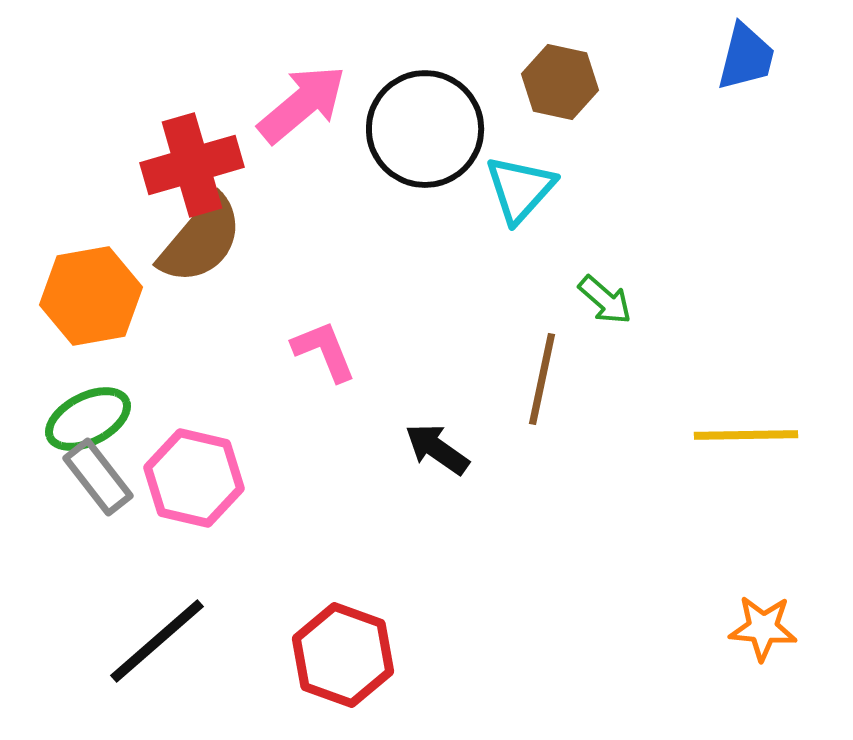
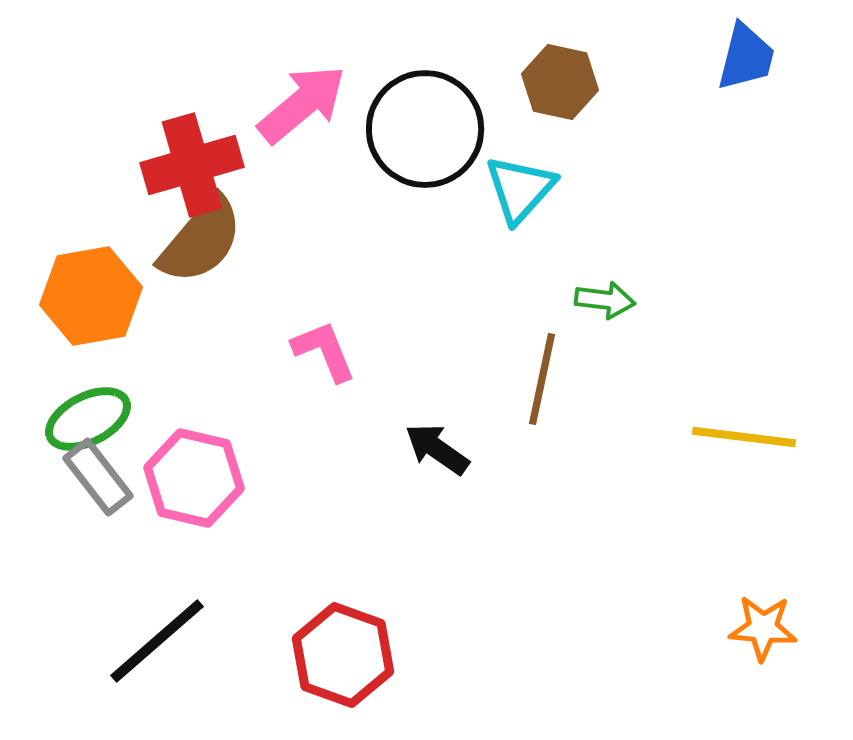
green arrow: rotated 34 degrees counterclockwise
yellow line: moved 2 px left, 2 px down; rotated 8 degrees clockwise
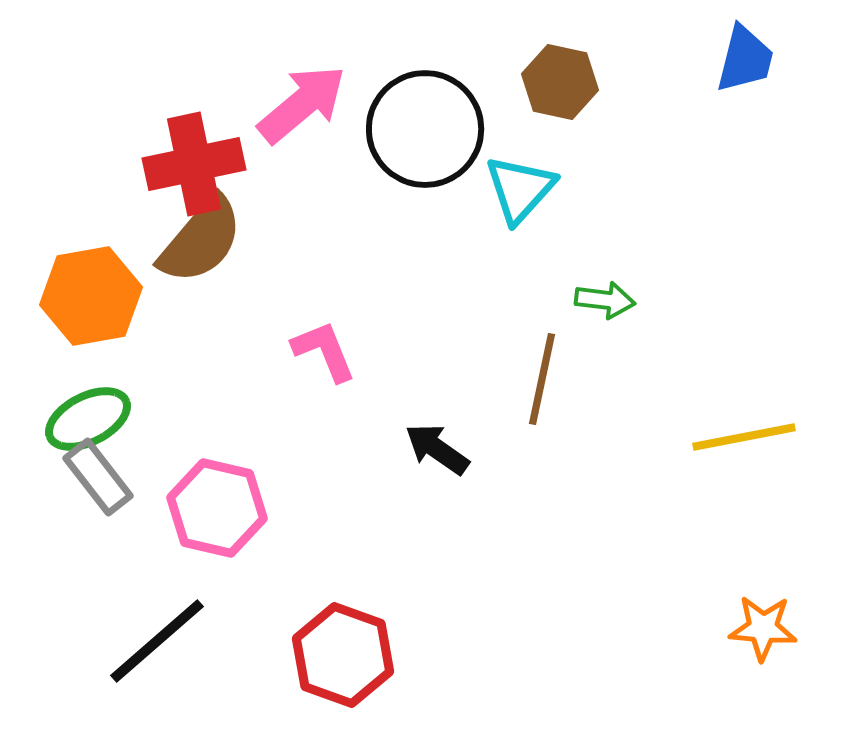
blue trapezoid: moved 1 px left, 2 px down
red cross: moved 2 px right, 1 px up; rotated 4 degrees clockwise
yellow line: rotated 18 degrees counterclockwise
pink hexagon: moved 23 px right, 30 px down
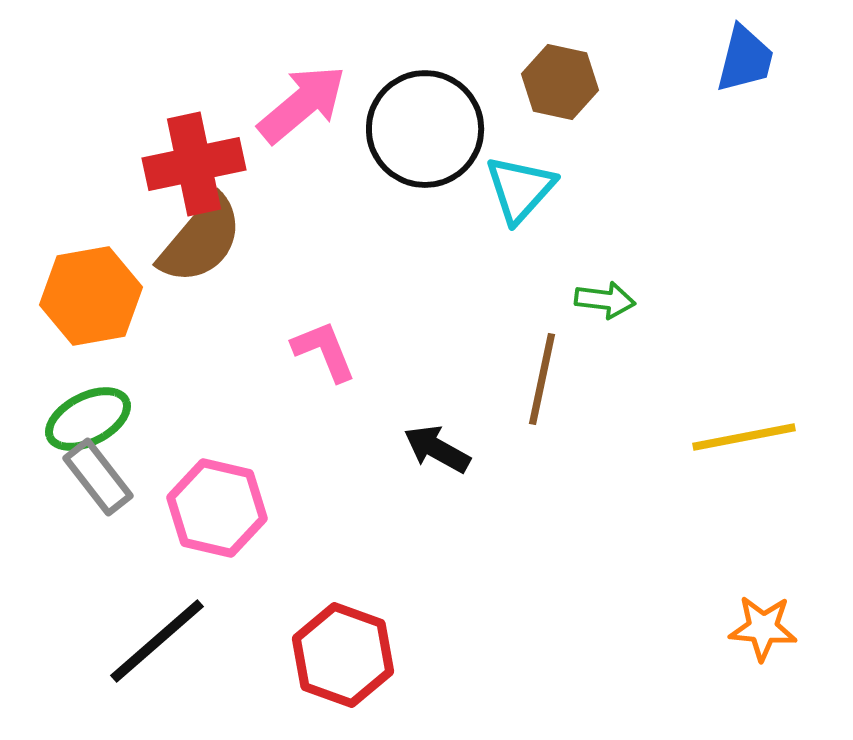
black arrow: rotated 6 degrees counterclockwise
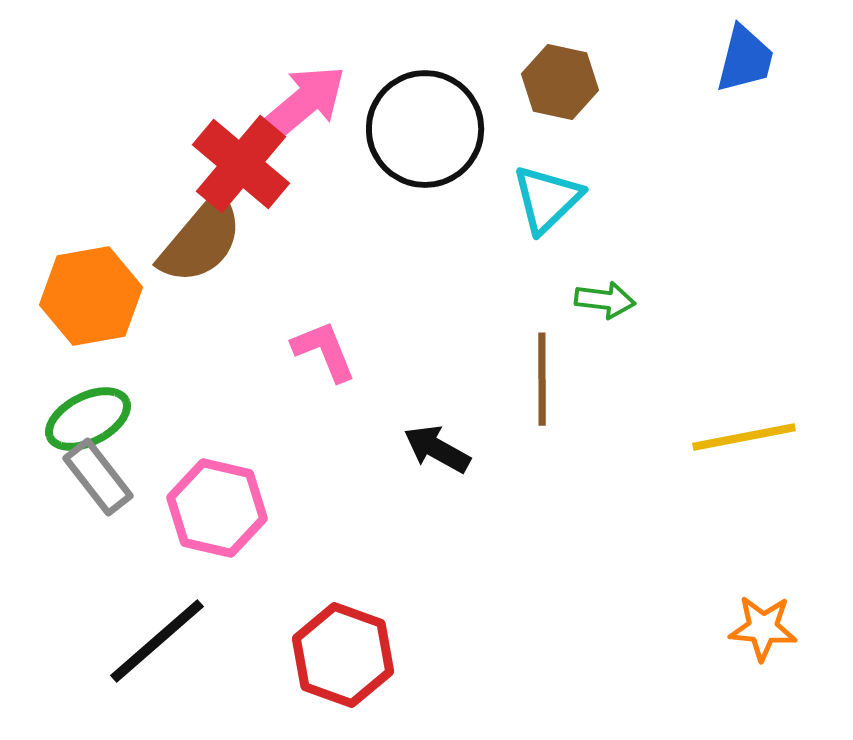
red cross: moved 47 px right; rotated 38 degrees counterclockwise
cyan triangle: moved 27 px right, 10 px down; rotated 4 degrees clockwise
brown line: rotated 12 degrees counterclockwise
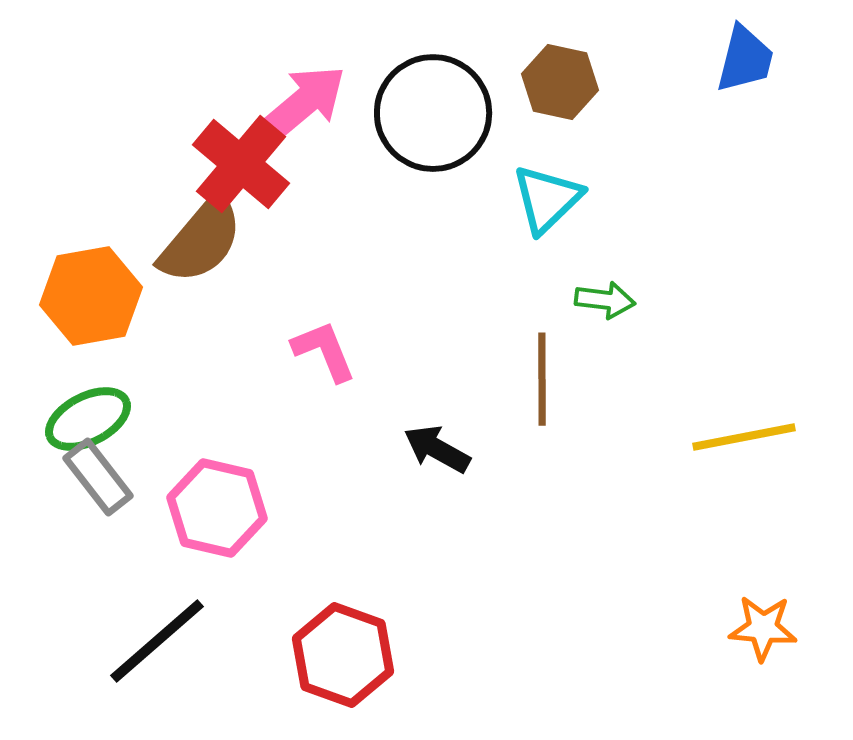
black circle: moved 8 px right, 16 px up
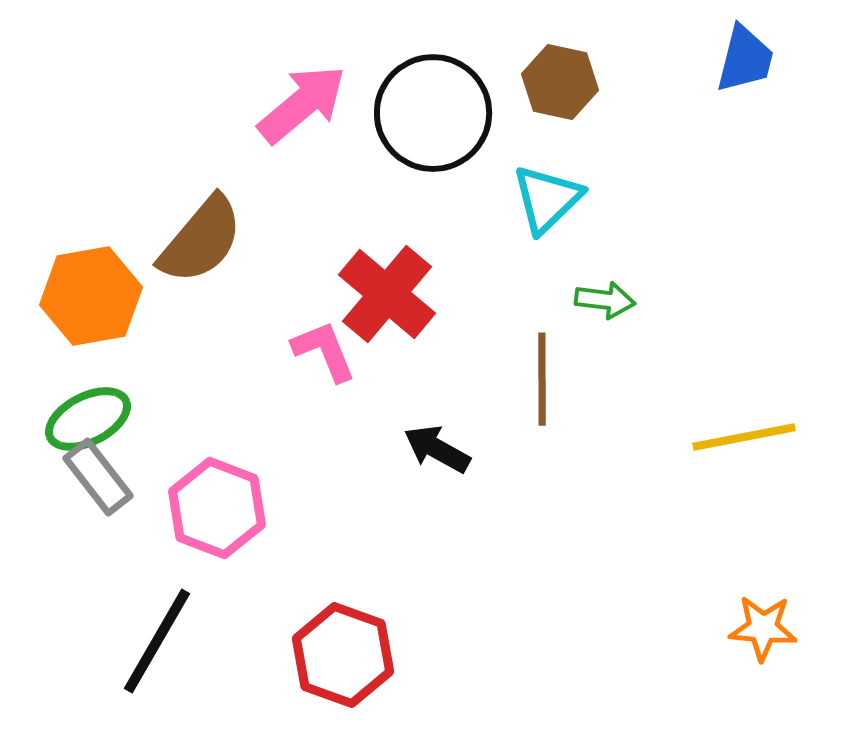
red cross: moved 146 px right, 130 px down
pink hexagon: rotated 8 degrees clockwise
black line: rotated 19 degrees counterclockwise
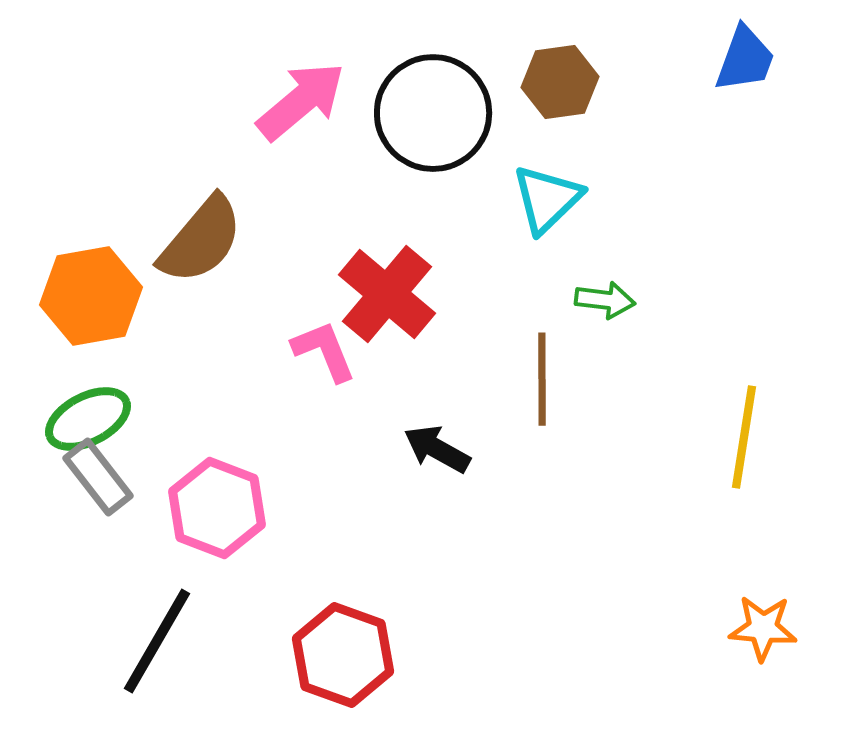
blue trapezoid: rotated 6 degrees clockwise
brown hexagon: rotated 20 degrees counterclockwise
pink arrow: moved 1 px left, 3 px up
yellow line: rotated 70 degrees counterclockwise
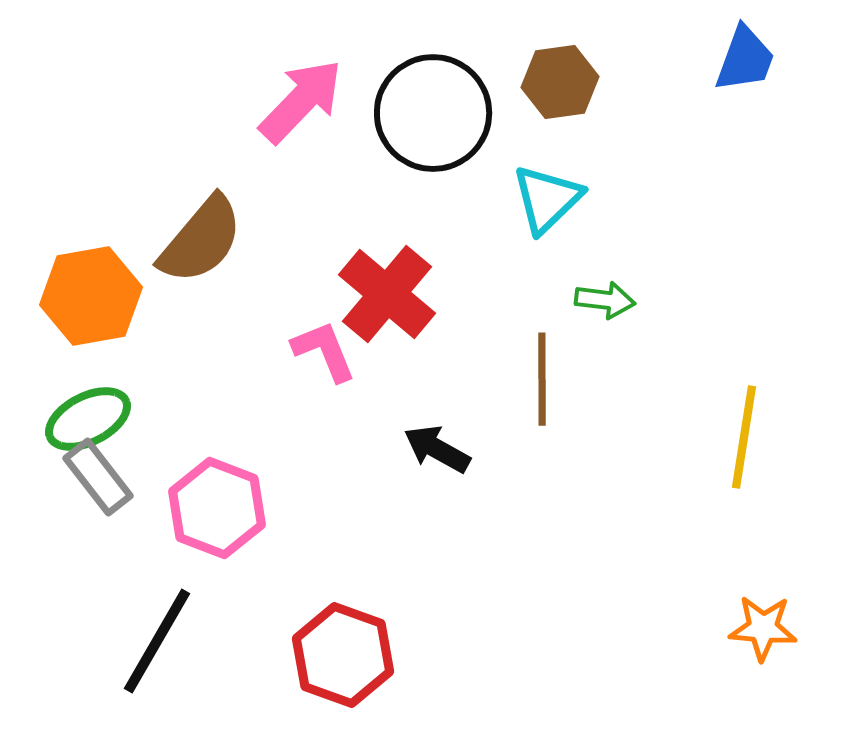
pink arrow: rotated 6 degrees counterclockwise
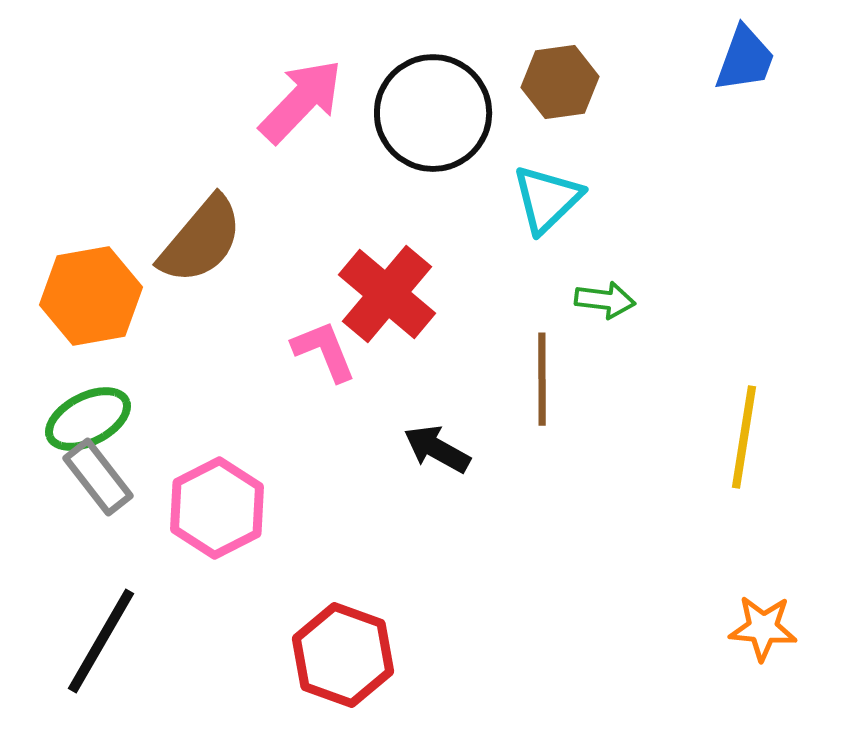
pink hexagon: rotated 12 degrees clockwise
black line: moved 56 px left
